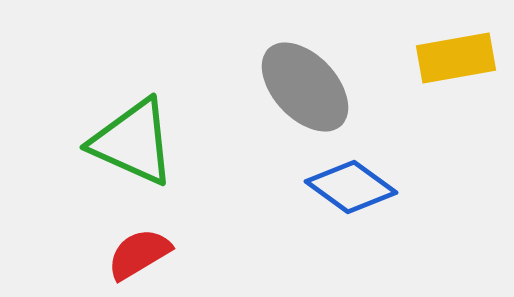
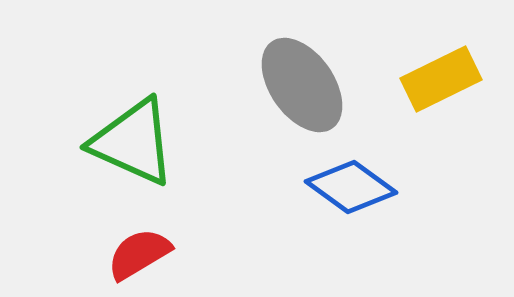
yellow rectangle: moved 15 px left, 21 px down; rotated 16 degrees counterclockwise
gray ellipse: moved 3 px left, 2 px up; rotated 8 degrees clockwise
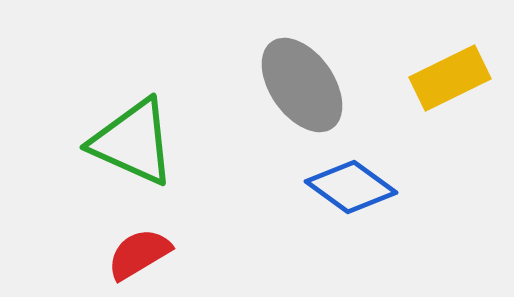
yellow rectangle: moved 9 px right, 1 px up
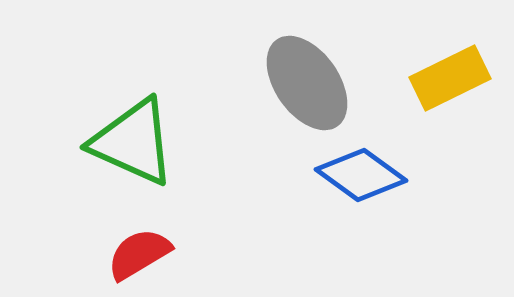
gray ellipse: moved 5 px right, 2 px up
blue diamond: moved 10 px right, 12 px up
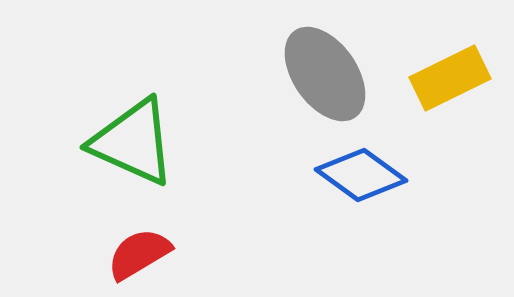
gray ellipse: moved 18 px right, 9 px up
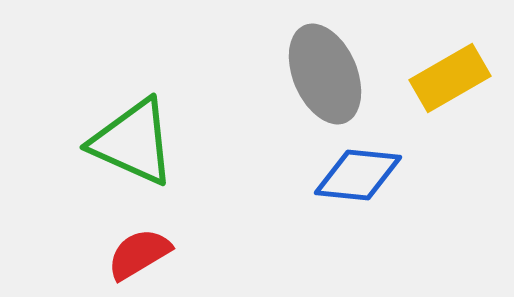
gray ellipse: rotated 12 degrees clockwise
yellow rectangle: rotated 4 degrees counterclockwise
blue diamond: moved 3 px left; rotated 30 degrees counterclockwise
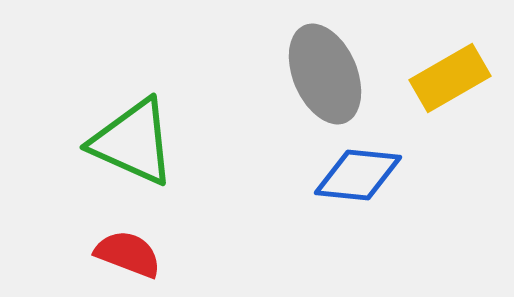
red semicircle: moved 11 px left; rotated 52 degrees clockwise
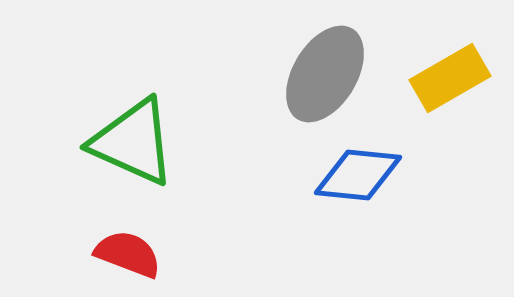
gray ellipse: rotated 54 degrees clockwise
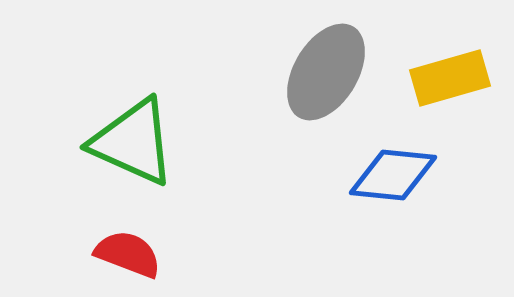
gray ellipse: moved 1 px right, 2 px up
yellow rectangle: rotated 14 degrees clockwise
blue diamond: moved 35 px right
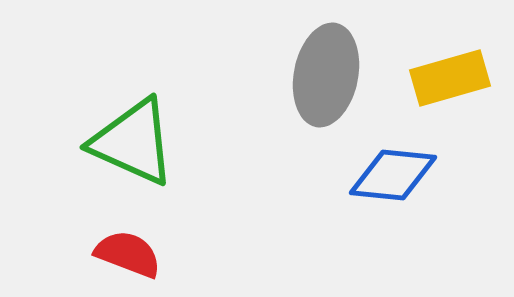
gray ellipse: moved 3 px down; rotated 20 degrees counterclockwise
